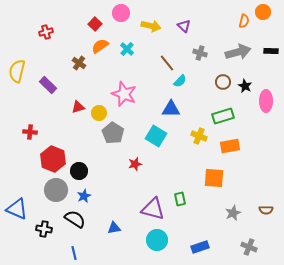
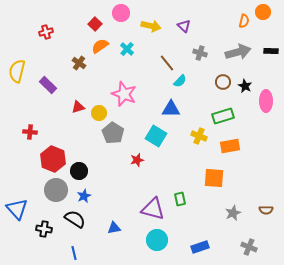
red star at (135, 164): moved 2 px right, 4 px up
blue triangle at (17, 209): rotated 25 degrees clockwise
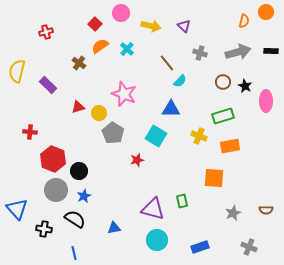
orange circle at (263, 12): moved 3 px right
green rectangle at (180, 199): moved 2 px right, 2 px down
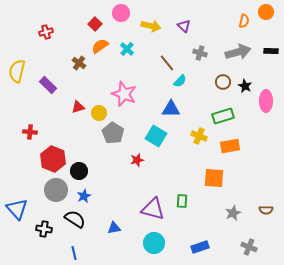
green rectangle at (182, 201): rotated 16 degrees clockwise
cyan circle at (157, 240): moved 3 px left, 3 px down
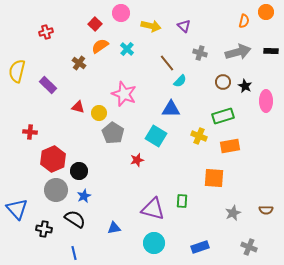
red triangle at (78, 107): rotated 32 degrees clockwise
red hexagon at (53, 159): rotated 15 degrees clockwise
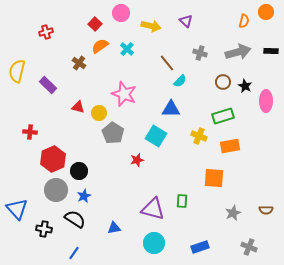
purple triangle at (184, 26): moved 2 px right, 5 px up
blue line at (74, 253): rotated 48 degrees clockwise
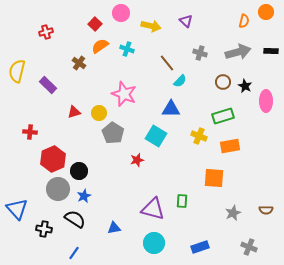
cyan cross at (127, 49): rotated 24 degrees counterclockwise
red triangle at (78, 107): moved 4 px left, 5 px down; rotated 32 degrees counterclockwise
gray circle at (56, 190): moved 2 px right, 1 px up
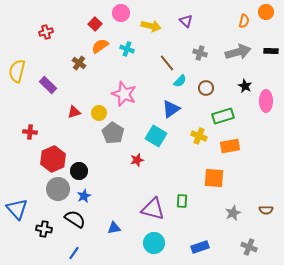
brown circle at (223, 82): moved 17 px left, 6 px down
blue triangle at (171, 109): rotated 36 degrees counterclockwise
